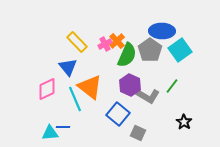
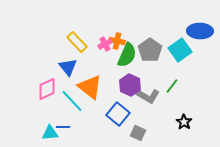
blue ellipse: moved 38 px right
orange cross: rotated 35 degrees counterclockwise
cyan line: moved 3 px left, 2 px down; rotated 20 degrees counterclockwise
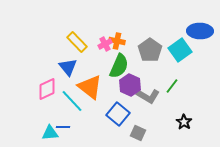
green semicircle: moved 8 px left, 11 px down
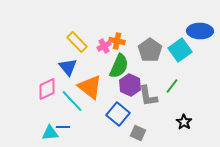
pink cross: moved 1 px left, 2 px down
gray L-shape: rotated 50 degrees clockwise
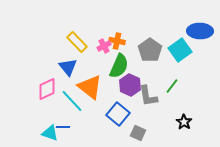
cyan triangle: rotated 24 degrees clockwise
